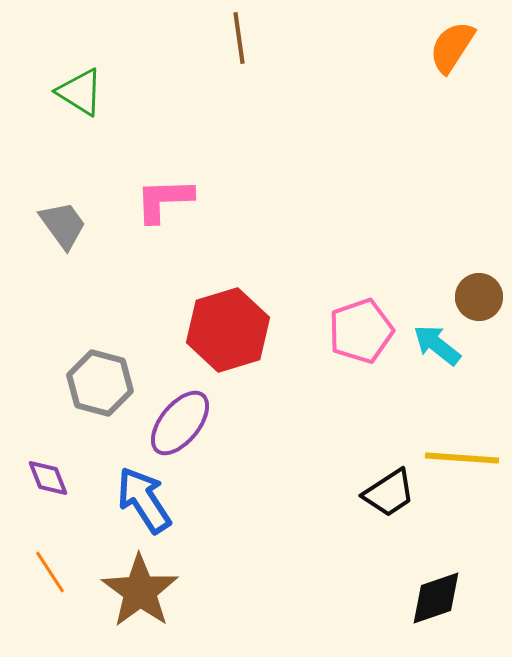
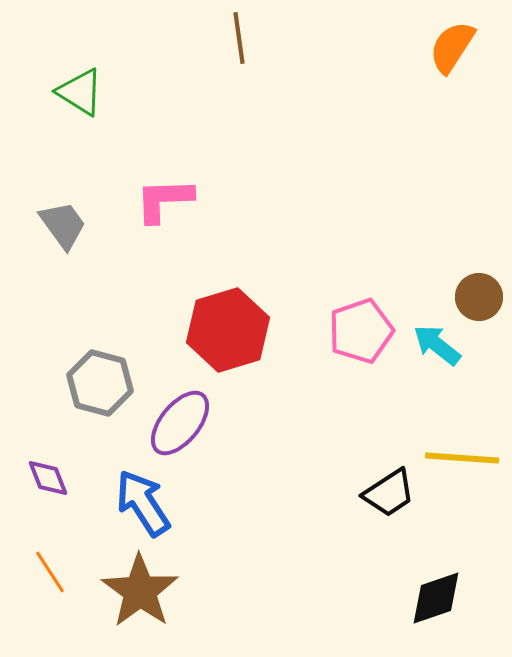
blue arrow: moved 1 px left, 3 px down
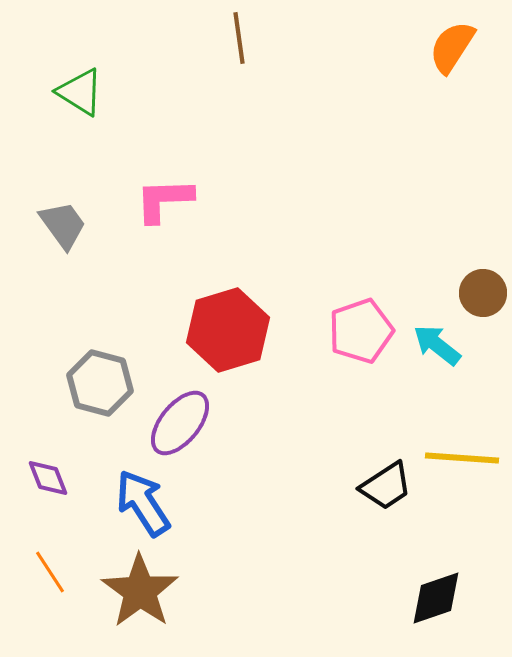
brown circle: moved 4 px right, 4 px up
black trapezoid: moved 3 px left, 7 px up
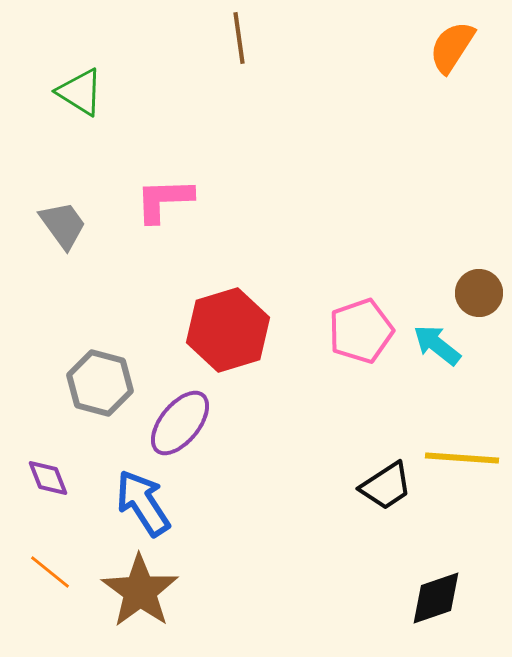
brown circle: moved 4 px left
orange line: rotated 18 degrees counterclockwise
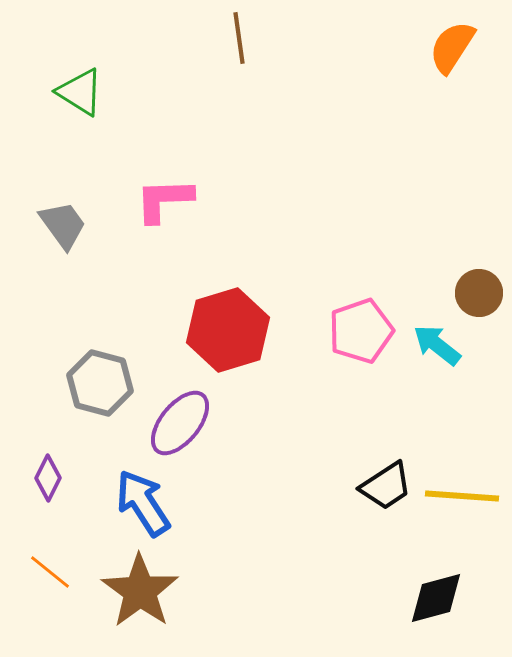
yellow line: moved 38 px down
purple diamond: rotated 48 degrees clockwise
black diamond: rotated 4 degrees clockwise
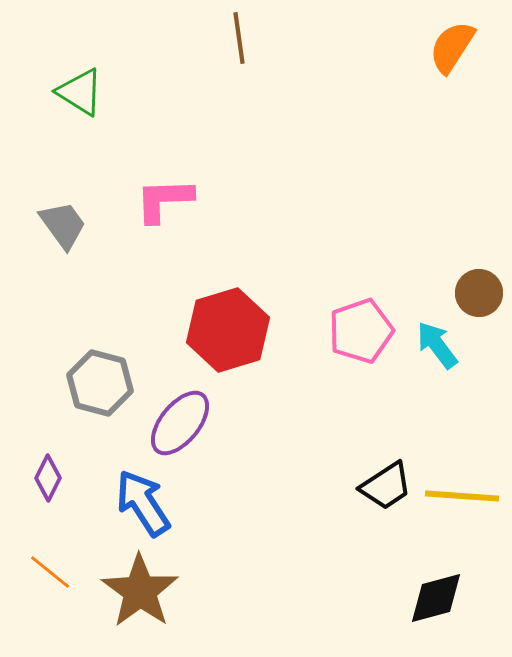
cyan arrow: rotated 15 degrees clockwise
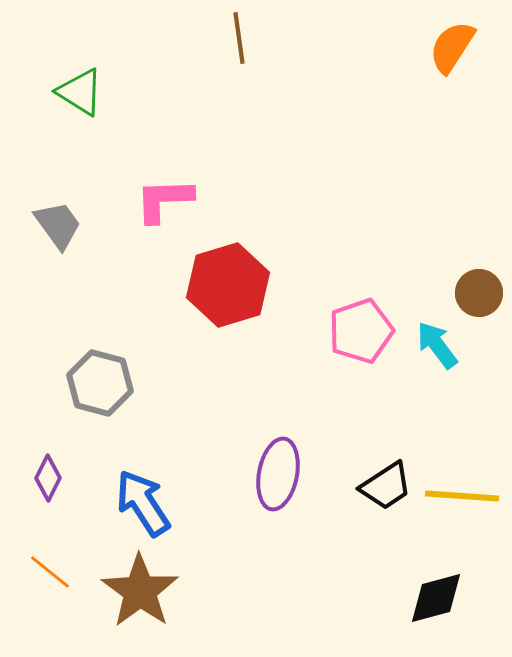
gray trapezoid: moved 5 px left
red hexagon: moved 45 px up
purple ellipse: moved 98 px right, 51 px down; rotated 28 degrees counterclockwise
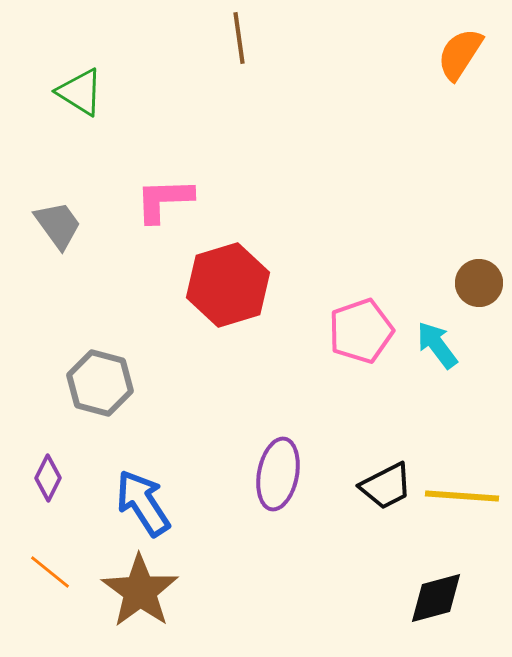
orange semicircle: moved 8 px right, 7 px down
brown circle: moved 10 px up
black trapezoid: rotated 6 degrees clockwise
